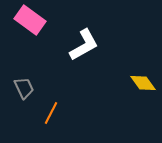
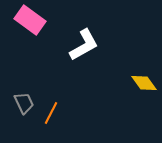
yellow diamond: moved 1 px right
gray trapezoid: moved 15 px down
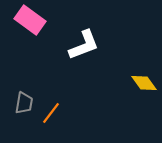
white L-shape: rotated 8 degrees clockwise
gray trapezoid: rotated 35 degrees clockwise
orange line: rotated 10 degrees clockwise
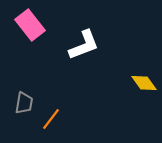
pink rectangle: moved 5 px down; rotated 16 degrees clockwise
orange line: moved 6 px down
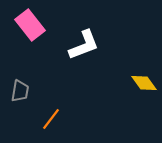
gray trapezoid: moved 4 px left, 12 px up
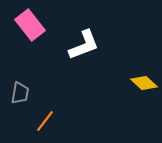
yellow diamond: rotated 12 degrees counterclockwise
gray trapezoid: moved 2 px down
orange line: moved 6 px left, 2 px down
